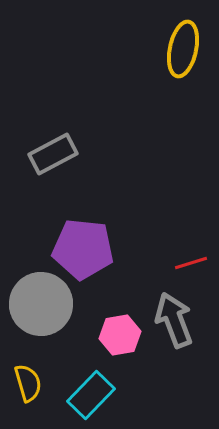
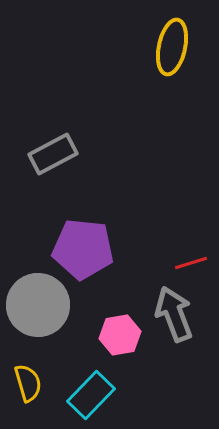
yellow ellipse: moved 11 px left, 2 px up
gray circle: moved 3 px left, 1 px down
gray arrow: moved 6 px up
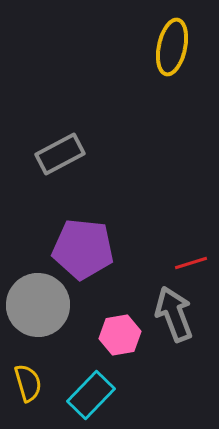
gray rectangle: moved 7 px right
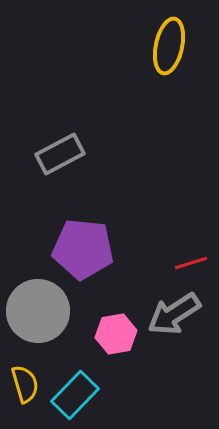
yellow ellipse: moved 3 px left, 1 px up
gray circle: moved 6 px down
gray arrow: rotated 102 degrees counterclockwise
pink hexagon: moved 4 px left, 1 px up
yellow semicircle: moved 3 px left, 1 px down
cyan rectangle: moved 16 px left
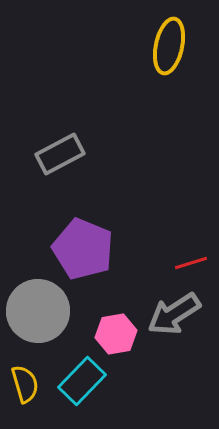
purple pentagon: rotated 16 degrees clockwise
cyan rectangle: moved 7 px right, 14 px up
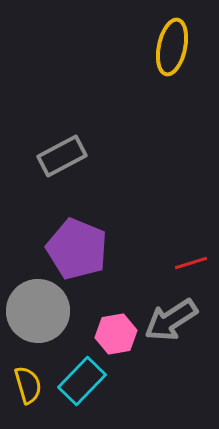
yellow ellipse: moved 3 px right, 1 px down
gray rectangle: moved 2 px right, 2 px down
purple pentagon: moved 6 px left
gray arrow: moved 3 px left, 6 px down
yellow semicircle: moved 3 px right, 1 px down
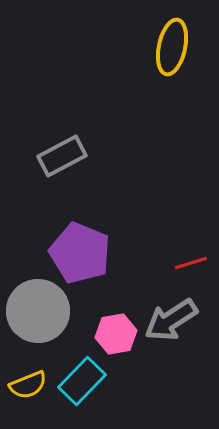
purple pentagon: moved 3 px right, 4 px down
yellow semicircle: rotated 84 degrees clockwise
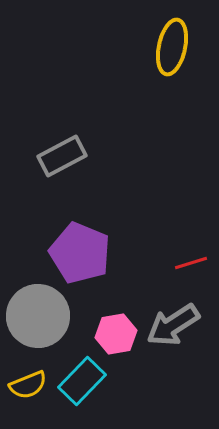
gray circle: moved 5 px down
gray arrow: moved 2 px right, 5 px down
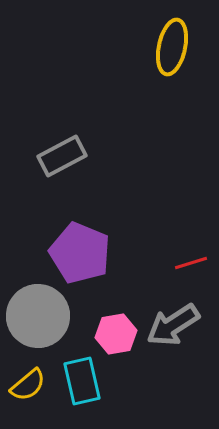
cyan rectangle: rotated 57 degrees counterclockwise
yellow semicircle: rotated 18 degrees counterclockwise
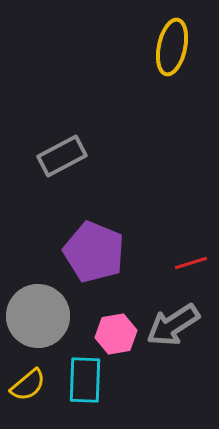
purple pentagon: moved 14 px right, 1 px up
cyan rectangle: moved 3 px right, 1 px up; rotated 15 degrees clockwise
